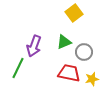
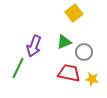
yellow star: rotated 24 degrees clockwise
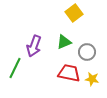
gray circle: moved 3 px right
green line: moved 3 px left
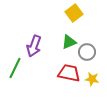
green triangle: moved 5 px right
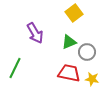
purple arrow: moved 1 px right, 13 px up; rotated 50 degrees counterclockwise
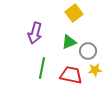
purple arrow: rotated 45 degrees clockwise
gray circle: moved 1 px right, 1 px up
green line: moved 27 px right; rotated 15 degrees counterclockwise
red trapezoid: moved 2 px right, 2 px down
yellow star: moved 3 px right, 9 px up; rotated 16 degrees counterclockwise
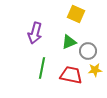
yellow square: moved 2 px right, 1 px down; rotated 30 degrees counterclockwise
